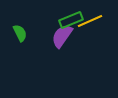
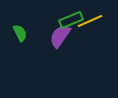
purple semicircle: moved 2 px left
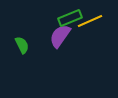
green rectangle: moved 1 px left, 2 px up
green semicircle: moved 2 px right, 12 px down
